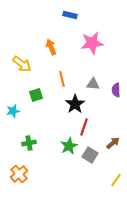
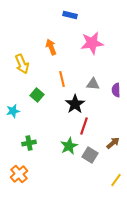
yellow arrow: rotated 30 degrees clockwise
green square: moved 1 px right; rotated 32 degrees counterclockwise
red line: moved 1 px up
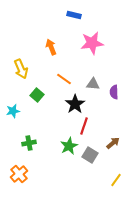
blue rectangle: moved 4 px right
yellow arrow: moved 1 px left, 5 px down
orange line: moved 2 px right; rotated 42 degrees counterclockwise
purple semicircle: moved 2 px left, 2 px down
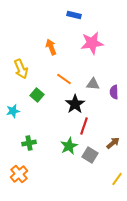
yellow line: moved 1 px right, 1 px up
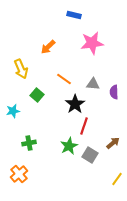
orange arrow: moved 3 px left; rotated 112 degrees counterclockwise
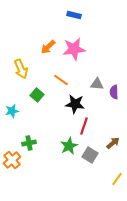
pink star: moved 18 px left, 6 px down
orange line: moved 3 px left, 1 px down
gray triangle: moved 4 px right
black star: rotated 30 degrees counterclockwise
cyan star: moved 1 px left
orange cross: moved 7 px left, 14 px up
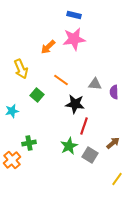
pink star: moved 10 px up
gray triangle: moved 2 px left
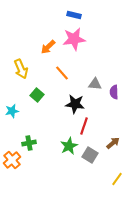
orange line: moved 1 px right, 7 px up; rotated 14 degrees clockwise
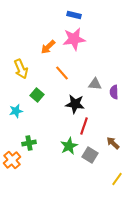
cyan star: moved 4 px right
brown arrow: rotated 96 degrees counterclockwise
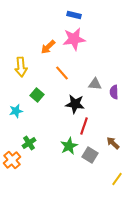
yellow arrow: moved 2 px up; rotated 18 degrees clockwise
green cross: rotated 24 degrees counterclockwise
